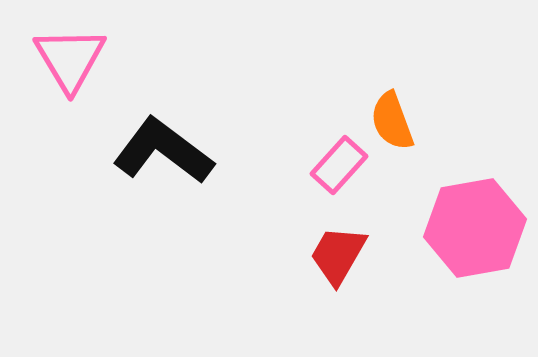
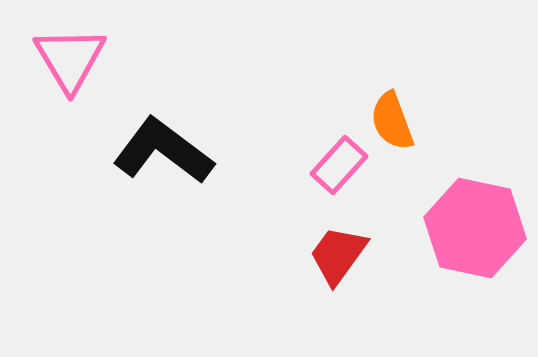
pink hexagon: rotated 22 degrees clockwise
red trapezoid: rotated 6 degrees clockwise
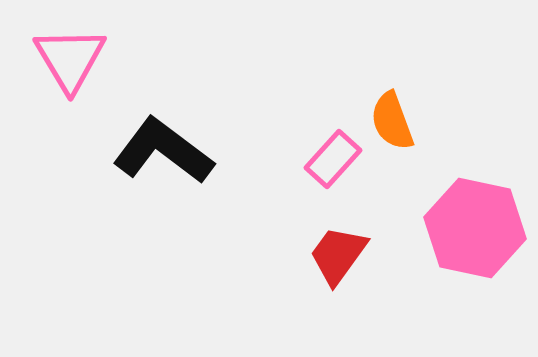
pink rectangle: moved 6 px left, 6 px up
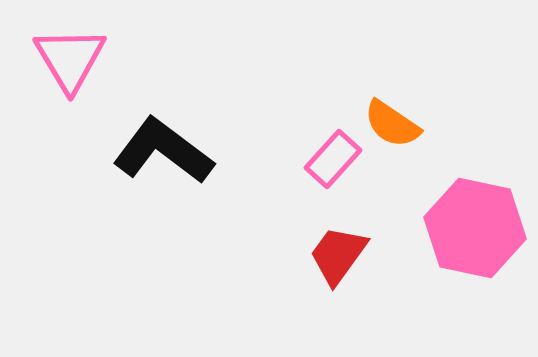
orange semicircle: moved 3 px down; rotated 36 degrees counterclockwise
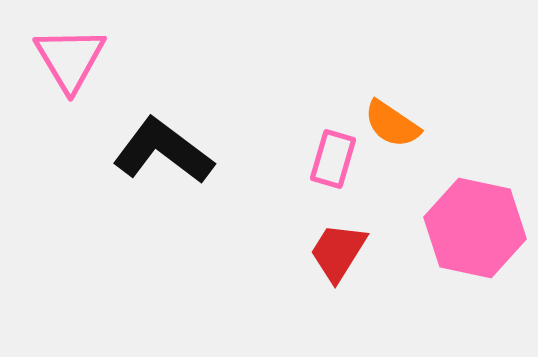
pink rectangle: rotated 26 degrees counterclockwise
red trapezoid: moved 3 px up; rotated 4 degrees counterclockwise
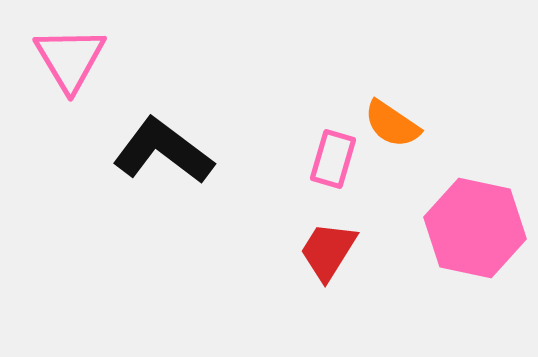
red trapezoid: moved 10 px left, 1 px up
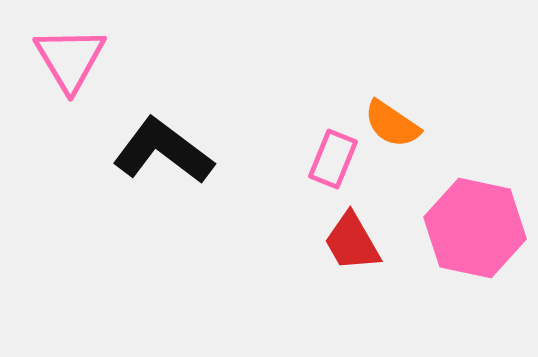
pink rectangle: rotated 6 degrees clockwise
red trapezoid: moved 24 px right, 9 px up; rotated 62 degrees counterclockwise
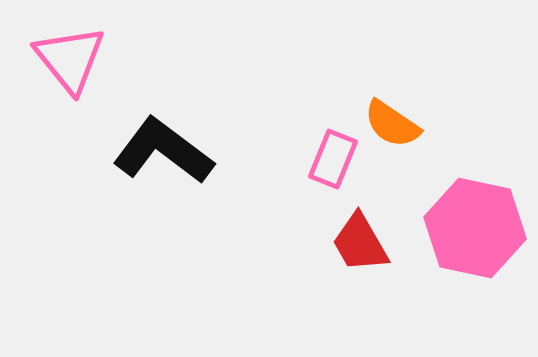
pink triangle: rotated 8 degrees counterclockwise
red trapezoid: moved 8 px right, 1 px down
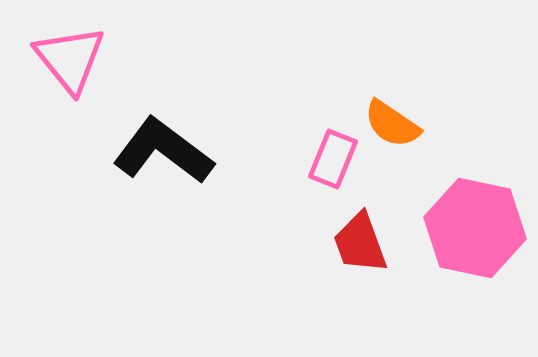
red trapezoid: rotated 10 degrees clockwise
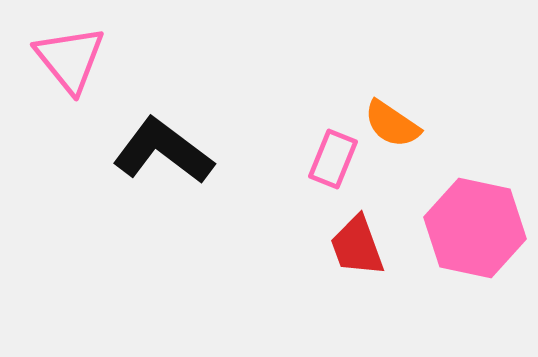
red trapezoid: moved 3 px left, 3 px down
